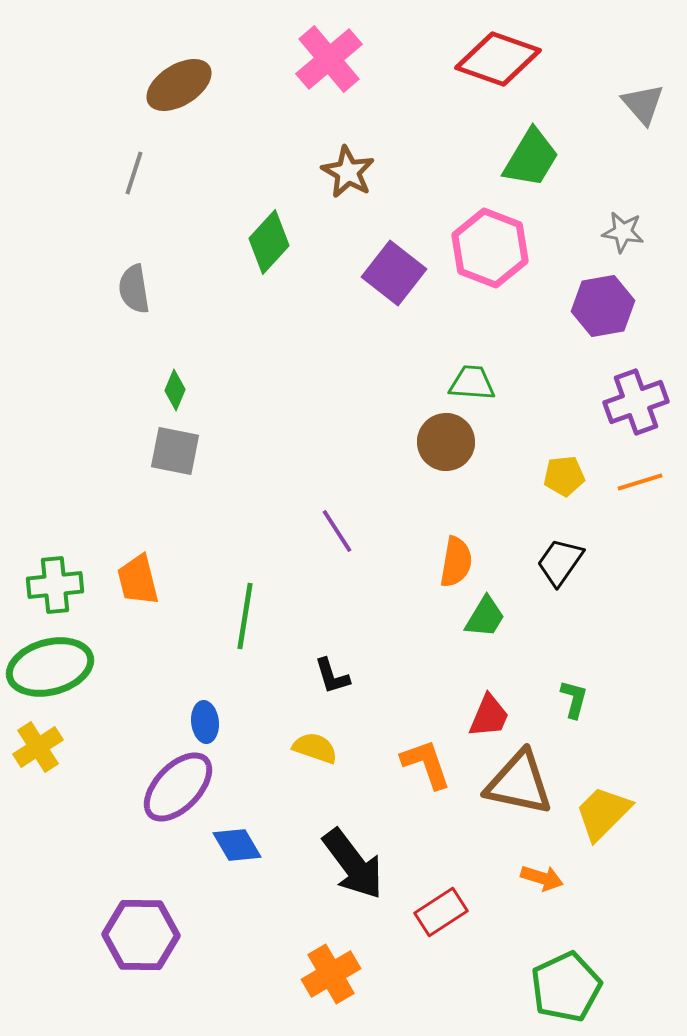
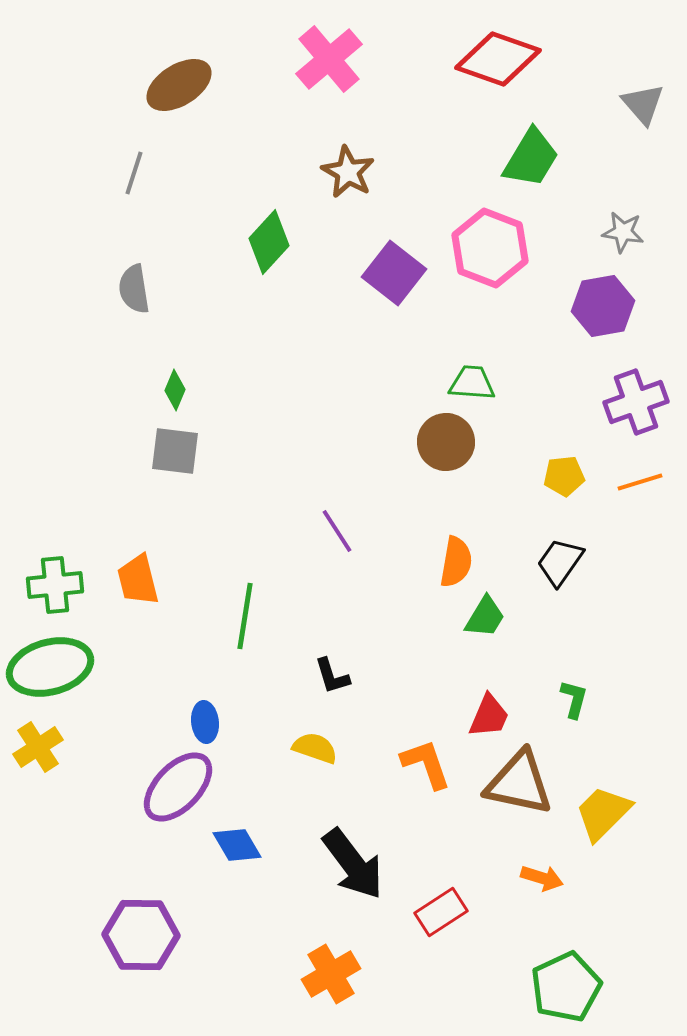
gray square at (175, 451): rotated 4 degrees counterclockwise
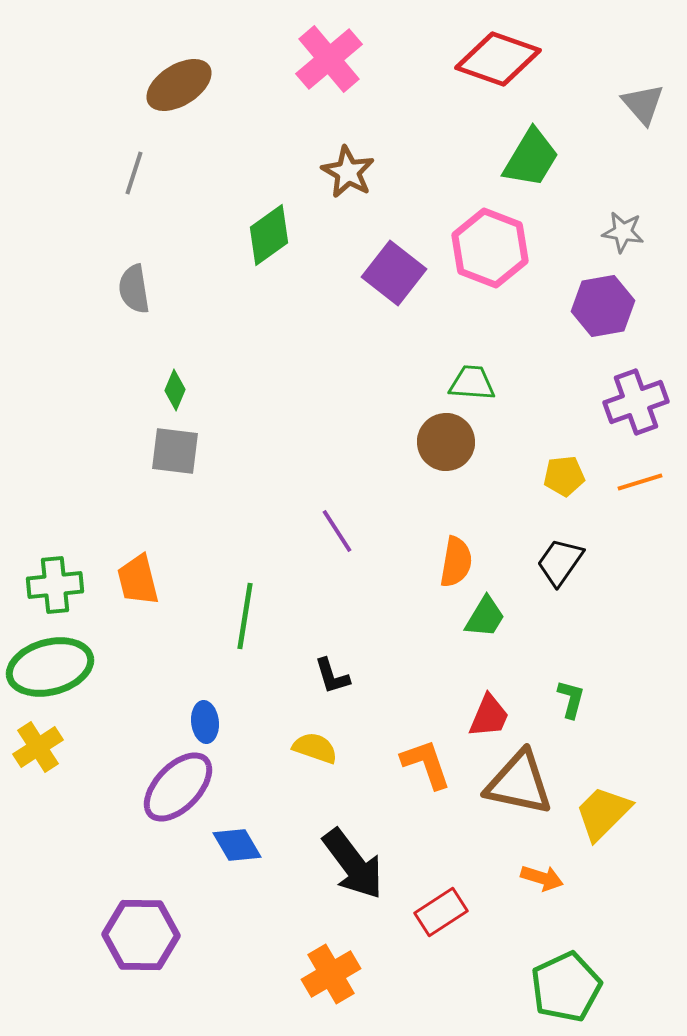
green diamond at (269, 242): moved 7 px up; rotated 12 degrees clockwise
green L-shape at (574, 699): moved 3 px left
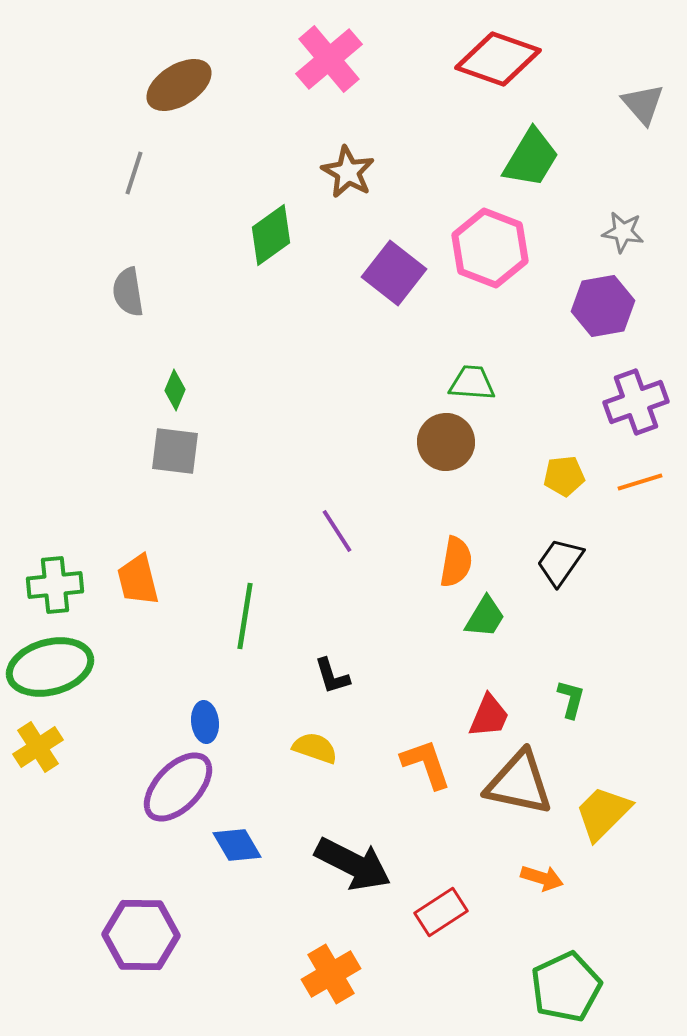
green diamond at (269, 235): moved 2 px right
gray semicircle at (134, 289): moved 6 px left, 3 px down
black arrow at (353, 864): rotated 26 degrees counterclockwise
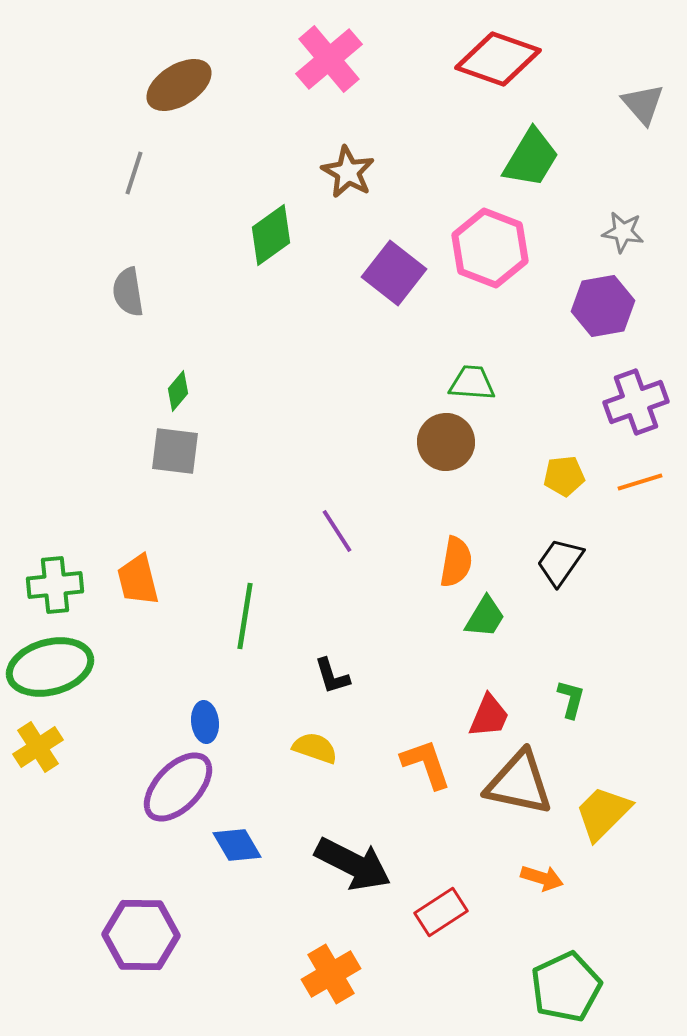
green diamond at (175, 390): moved 3 px right, 1 px down; rotated 18 degrees clockwise
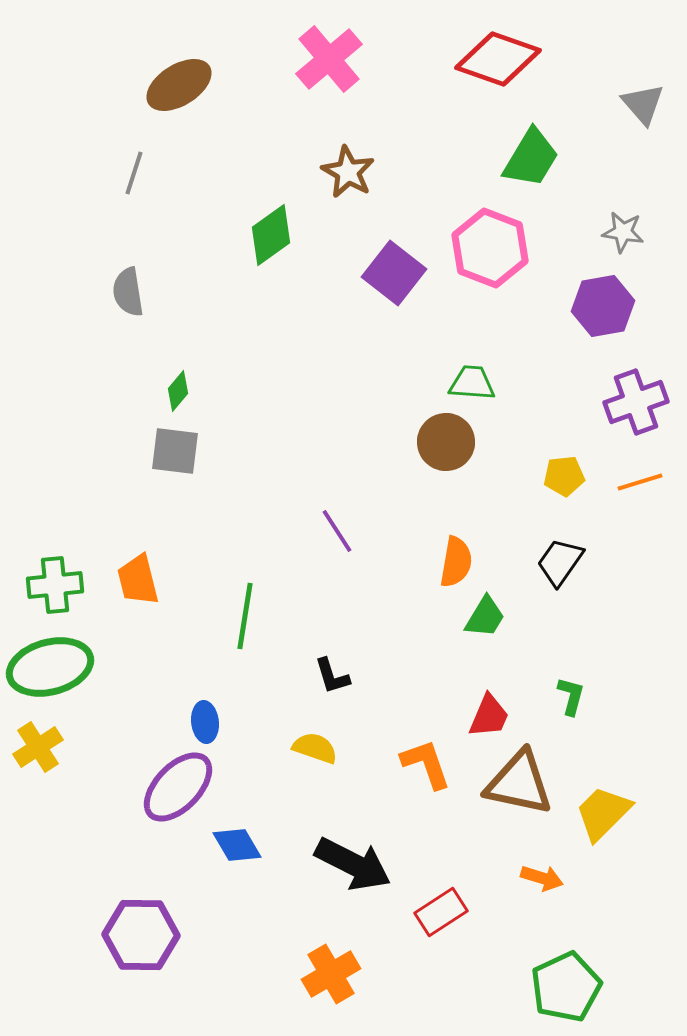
green L-shape at (571, 699): moved 3 px up
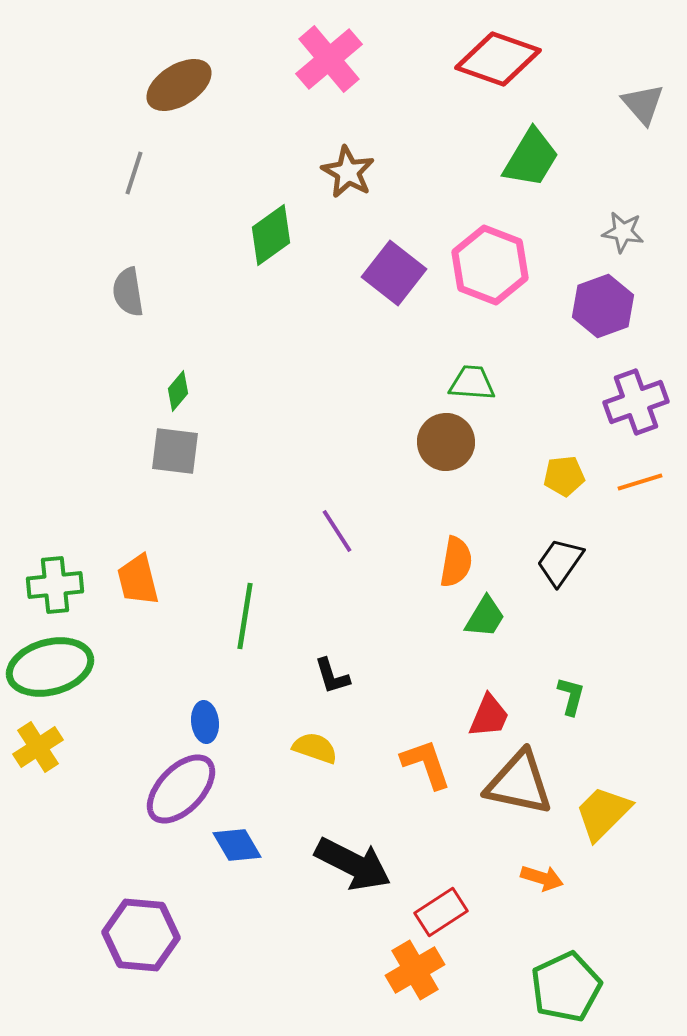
pink hexagon at (490, 248): moved 17 px down
purple hexagon at (603, 306): rotated 10 degrees counterclockwise
purple ellipse at (178, 787): moved 3 px right, 2 px down
purple hexagon at (141, 935): rotated 4 degrees clockwise
orange cross at (331, 974): moved 84 px right, 4 px up
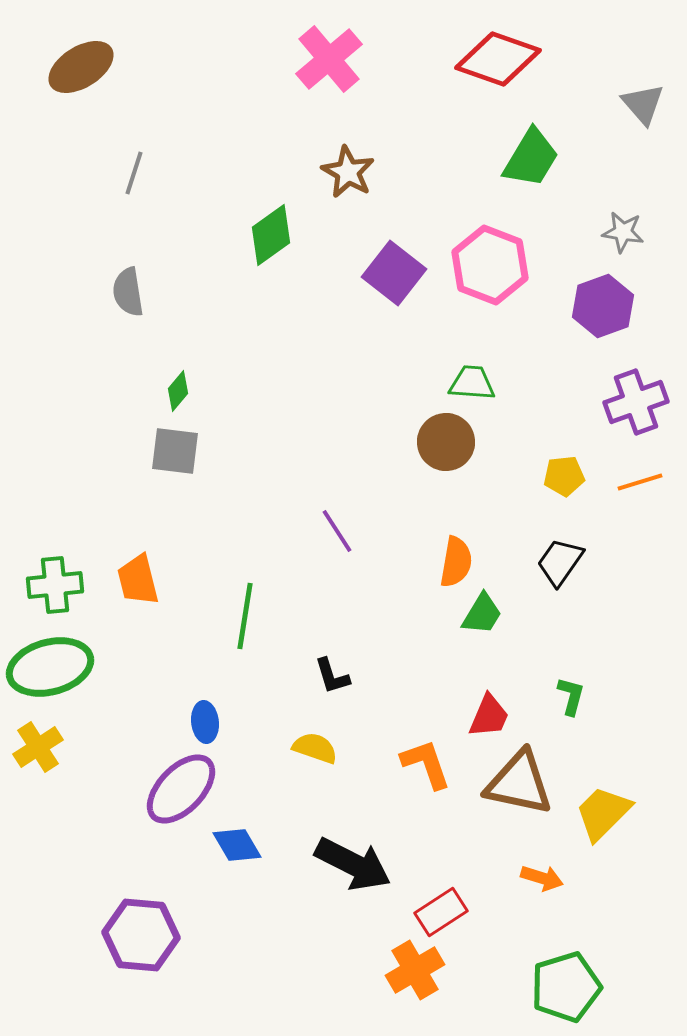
brown ellipse at (179, 85): moved 98 px left, 18 px up
green trapezoid at (485, 617): moved 3 px left, 3 px up
green pentagon at (566, 987): rotated 8 degrees clockwise
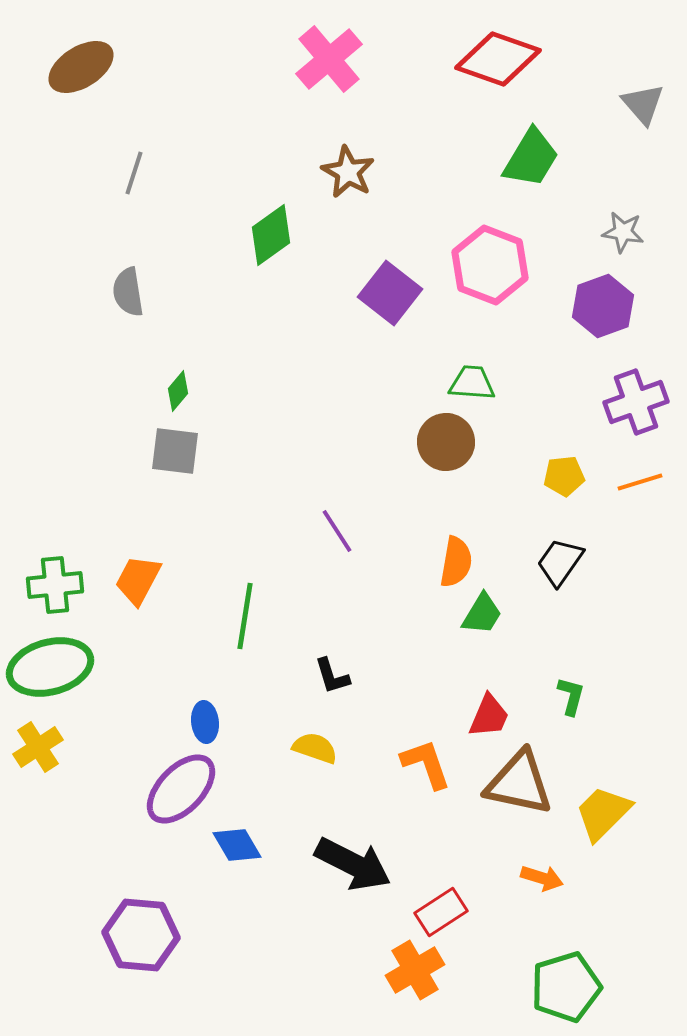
purple square at (394, 273): moved 4 px left, 20 px down
orange trapezoid at (138, 580): rotated 42 degrees clockwise
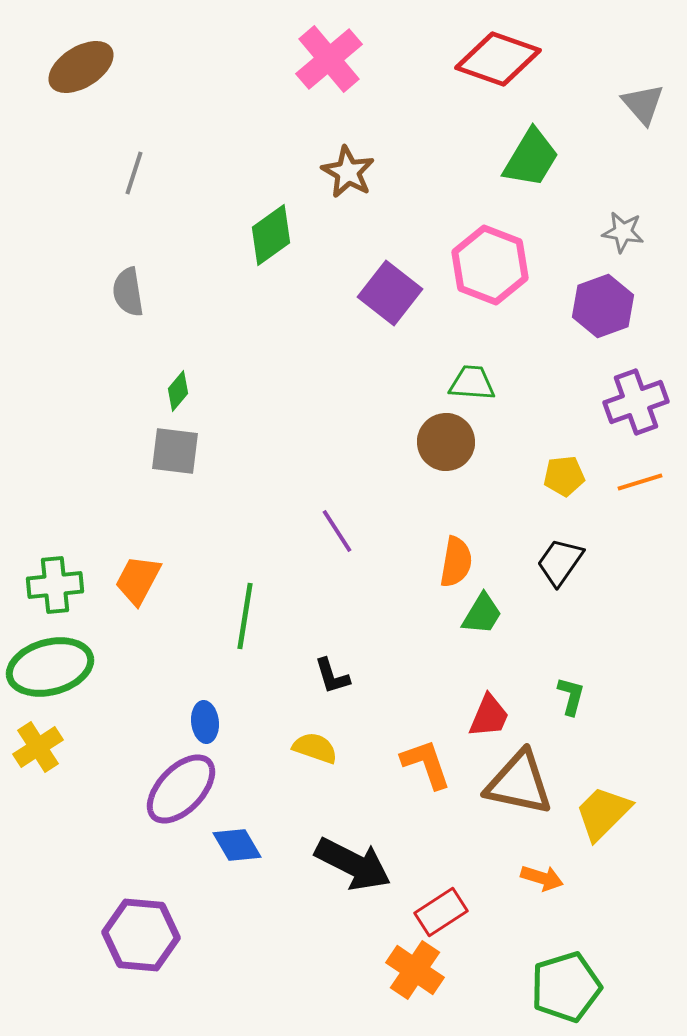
orange cross at (415, 970): rotated 26 degrees counterclockwise
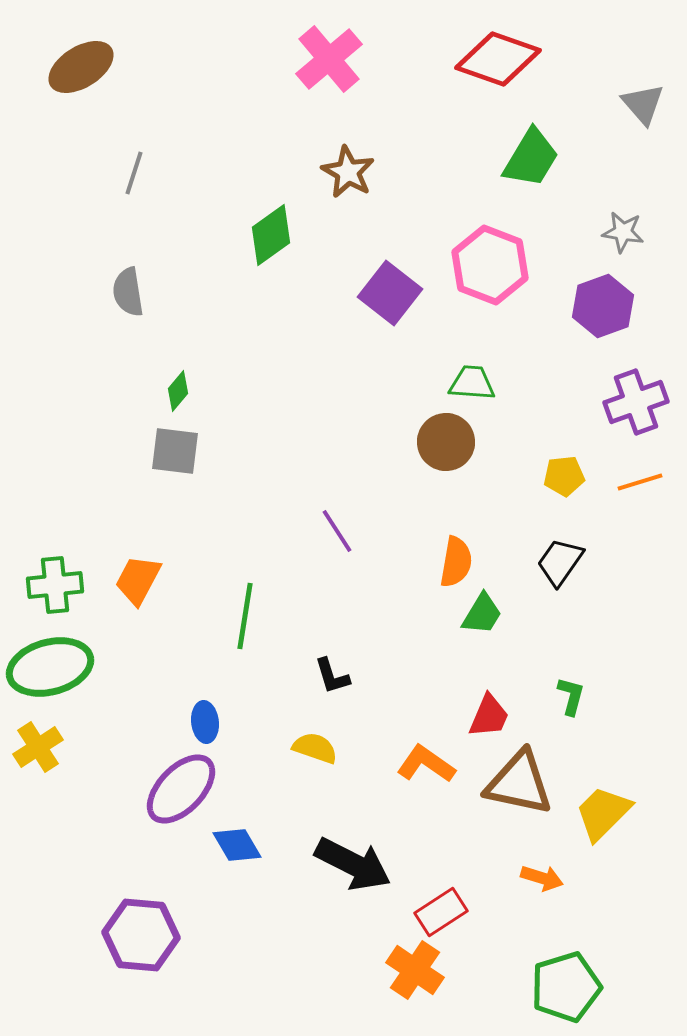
orange L-shape at (426, 764): rotated 36 degrees counterclockwise
